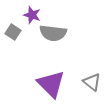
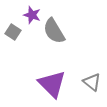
gray semicircle: moved 1 px right, 2 px up; rotated 52 degrees clockwise
purple triangle: moved 1 px right
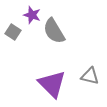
gray triangle: moved 2 px left, 6 px up; rotated 24 degrees counterclockwise
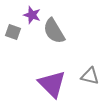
gray square: rotated 14 degrees counterclockwise
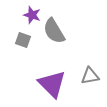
gray square: moved 10 px right, 8 px down
gray triangle: rotated 24 degrees counterclockwise
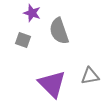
purple star: moved 2 px up
gray semicircle: moved 5 px right; rotated 12 degrees clockwise
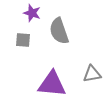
gray square: rotated 14 degrees counterclockwise
gray triangle: moved 2 px right, 2 px up
purple triangle: rotated 40 degrees counterclockwise
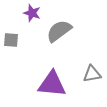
gray semicircle: rotated 72 degrees clockwise
gray square: moved 12 px left
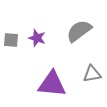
purple star: moved 5 px right, 25 px down
gray semicircle: moved 20 px right
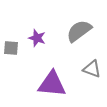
gray square: moved 8 px down
gray triangle: moved 5 px up; rotated 30 degrees clockwise
